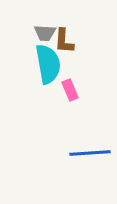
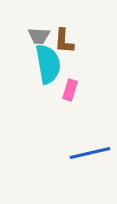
gray trapezoid: moved 6 px left, 3 px down
pink rectangle: rotated 40 degrees clockwise
blue line: rotated 9 degrees counterclockwise
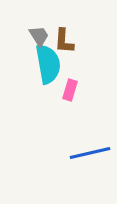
gray trapezoid: rotated 125 degrees counterclockwise
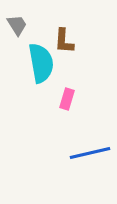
gray trapezoid: moved 22 px left, 11 px up
cyan semicircle: moved 7 px left, 1 px up
pink rectangle: moved 3 px left, 9 px down
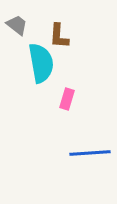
gray trapezoid: rotated 20 degrees counterclockwise
brown L-shape: moved 5 px left, 5 px up
blue line: rotated 9 degrees clockwise
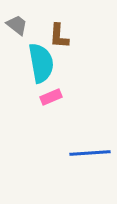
pink rectangle: moved 16 px left, 2 px up; rotated 50 degrees clockwise
